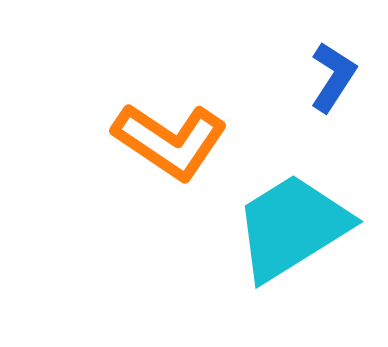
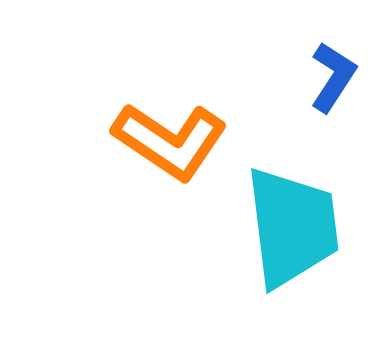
cyan trapezoid: rotated 115 degrees clockwise
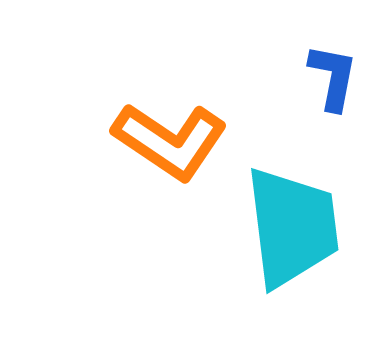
blue L-shape: rotated 22 degrees counterclockwise
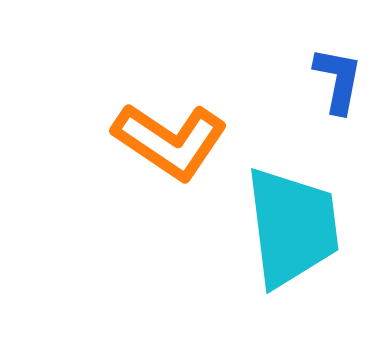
blue L-shape: moved 5 px right, 3 px down
